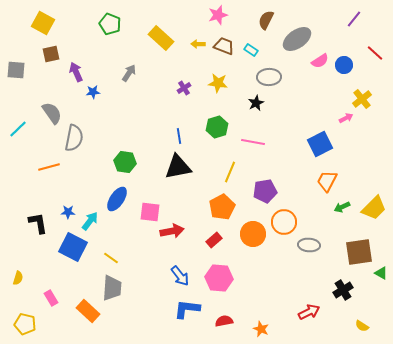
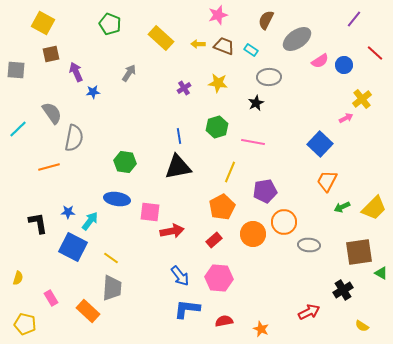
blue square at (320, 144): rotated 20 degrees counterclockwise
blue ellipse at (117, 199): rotated 65 degrees clockwise
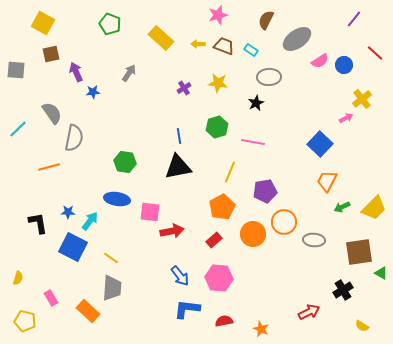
gray ellipse at (309, 245): moved 5 px right, 5 px up
yellow pentagon at (25, 324): moved 3 px up
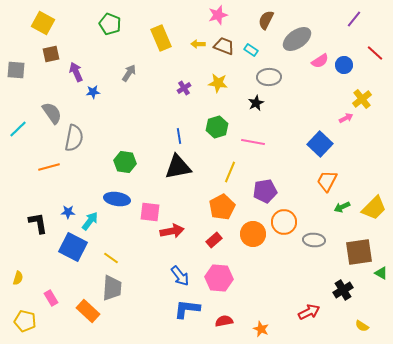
yellow rectangle at (161, 38): rotated 25 degrees clockwise
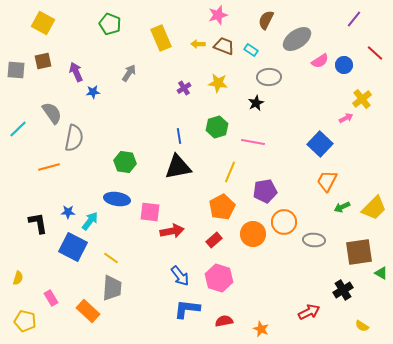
brown square at (51, 54): moved 8 px left, 7 px down
pink hexagon at (219, 278): rotated 12 degrees clockwise
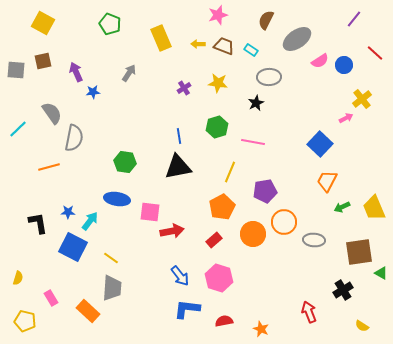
yellow trapezoid at (374, 208): rotated 112 degrees clockwise
red arrow at (309, 312): rotated 85 degrees counterclockwise
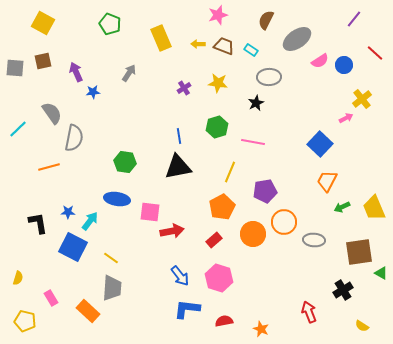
gray square at (16, 70): moved 1 px left, 2 px up
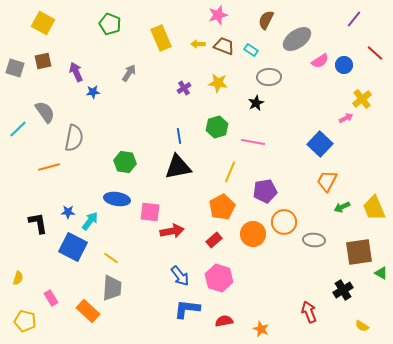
gray square at (15, 68): rotated 12 degrees clockwise
gray semicircle at (52, 113): moved 7 px left, 1 px up
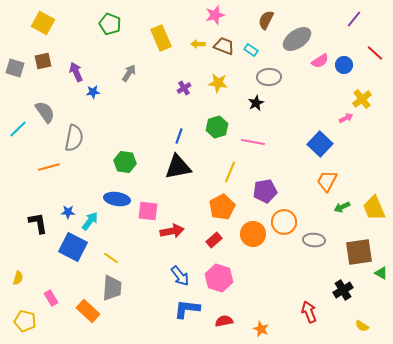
pink star at (218, 15): moved 3 px left
blue line at (179, 136): rotated 28 degrees clockwise
pink square at (150, 212): moved 2 px left, 1 px up
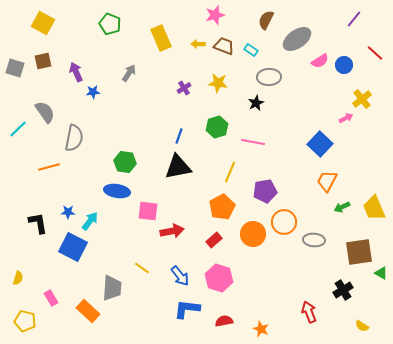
blue ellipse at (117, 199): moved 8 px up
yellow line at (111, 258): moved 31 px right, 10 px down
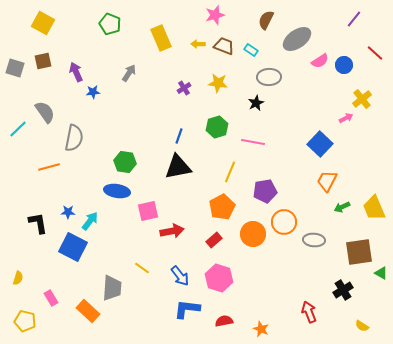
pink square at (148, 211): rotated 20 degrees counterclockwise
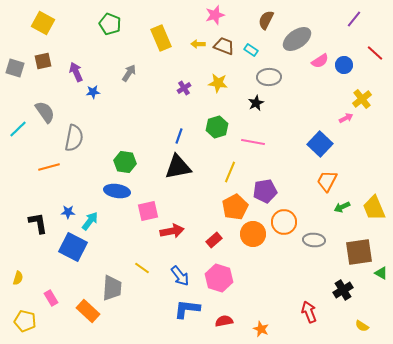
orange pentagon at (222, 207): moved 13 px right
